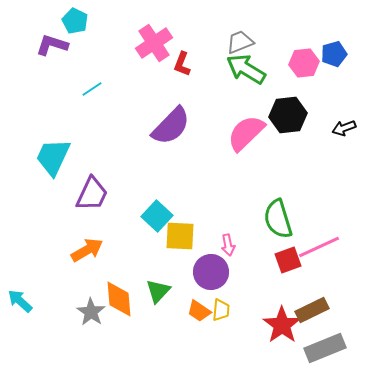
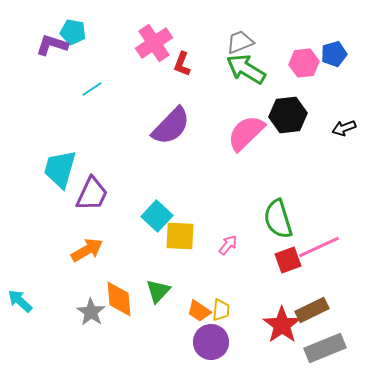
cyan pentagon: moved 2 px left, 11 px down; rotated 15 degrees counterclockwise
cyan trapezoid: moved 7 px right, 12 px down; rotated 9 degrees counterclockwise
pink arrow: rotated 130 degrees counterclockwise
purple circle: moved 70 px down
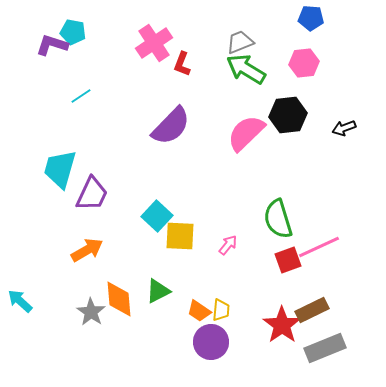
blue pentagon: moved 23 px left, 36 px up; rotated 20 degrees clockwise
cyan line: moved 11 px left, 7 px down
green triangle: rotated 20 degrees clockwise
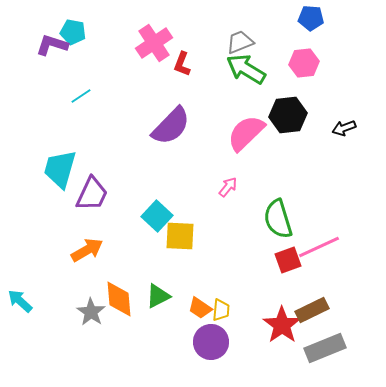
pink arrow: moved 58 px up
green triangle: moved 5 px down
orange trapezoid: moved 1 px right, 3 px up
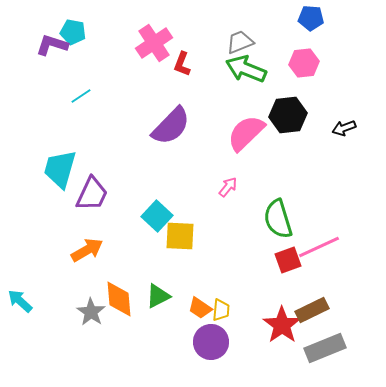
green arrow: rotated 9 degrees counterclockwise
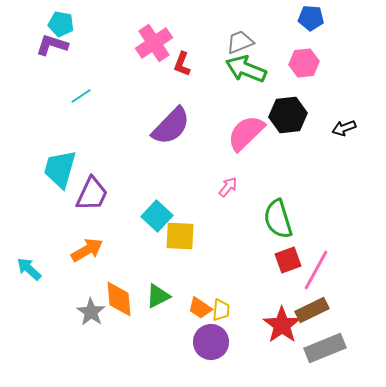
cyan pentagon: moved 12 px left, 8 px up
pink line: moved 3 px left, 23 px down; rotated 36 degrees counterclockwise
cyan arrow: moved 9 px right, 32 px up
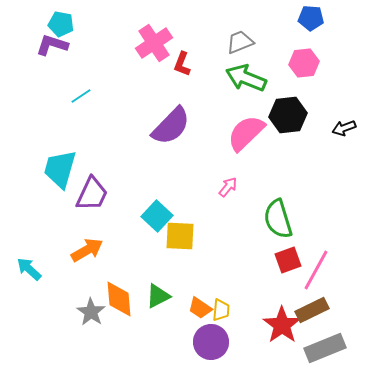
green arrow: moved 9 px down
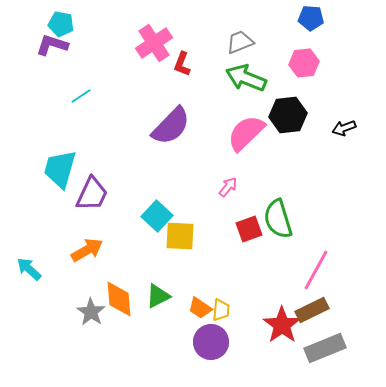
red square: moved 39 px left, 31 px up
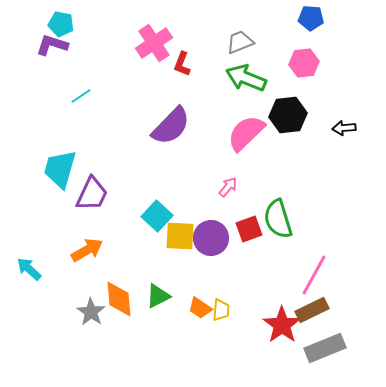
black arrow: rotated 15 degrees clockwise
pink line: moved 2 px left, 5 px down
purple circle: moved 104 px up
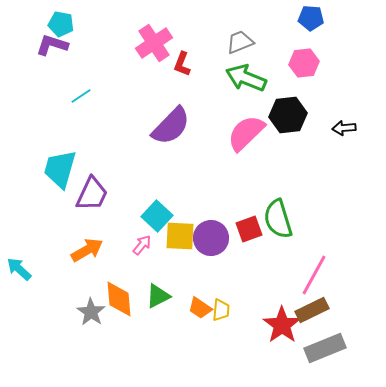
pink arrow: moved 86 px left, 58 px down
cyan arrow: moved 10 px left
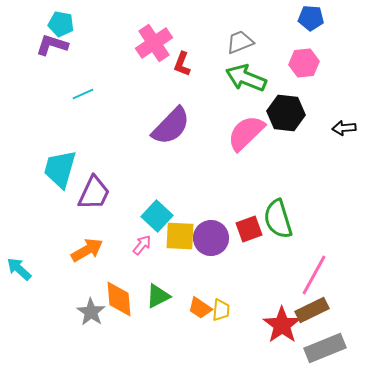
cyan line: moved 2 px right, 2 px up; rotated 10 degrees clockwise
black hexagon: moved 2 px left, 2 px up; rotated 12 degrees clockwise
purple trapezoid: moved 2 px right, 1 px up
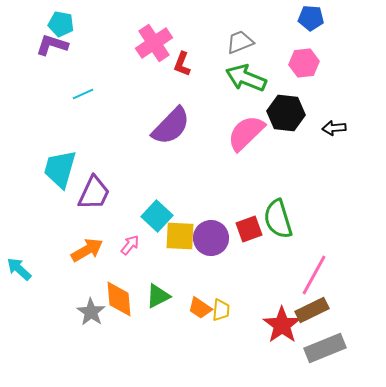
black arrow: moved 10 px left
pink arrow: moved 12 px left
